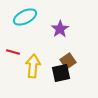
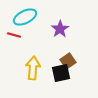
red line: moved 1 px right, 17 px up
yellow arrow: moved 2 px down
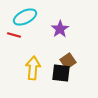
black square: rotated 18 degrees clockwise
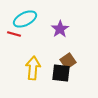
cyan ellipse: moved 2 px down
red line: moved 1 px up
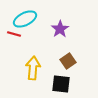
black square: moved 11 px down
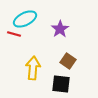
brown square: rotated 21 degrees counterclockwise
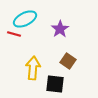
black square: moved 6 px left
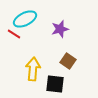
purple star: rotated 18 degrees clockwise
red line: rotated 16 degrees clockwise
yellow arrow: moved 1 px down
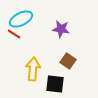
cyan ellipse: moved 4 px left
purple star: moved 1 px right; rotated 24 degrees clockwise
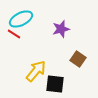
purple star: rotated 24 degrees counterclockwise
brown square: moved 10 px right, 2 px up
yellow arrow: moved 3 px right, 2 px down; rotated 35 degrees clockwise
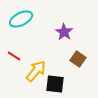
purple star: moved 3 px right, 3 px down; rotated 24 degrees counterclockwise
red line: moved 22 px down
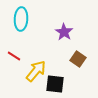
cyan ellipse: rotated 60 degrees counterclockwise
